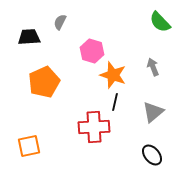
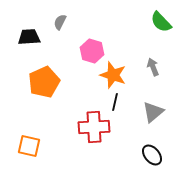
green semicircle: moved 1 px right
orange square: rotated 25 degrees clockwise
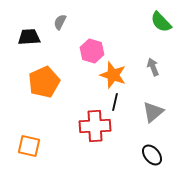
red cross: moved 1 px right, 1 px up
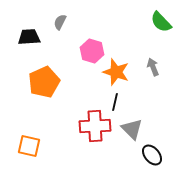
orange star: moved 3 px right, 3 px up
gray triangle: moved 21 px left, 17 px down; rotated 35 degrees counterclockwise
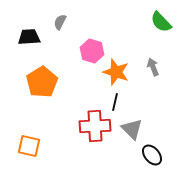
orange pentagon: moved 2 px left; rotated 8 degrees counterclockwise
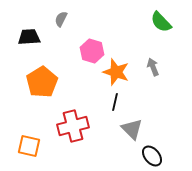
gray semicircle: moved 1 px right, 3 px up
red cross: moved 22 px left; rotated 12 degrees counterclockwise
black ellipse: moved 1 px down
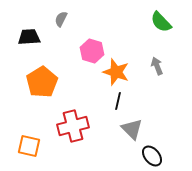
gray arrow: moved 4 px right, 1 px up
black line: moved 3 px right, 1 px up
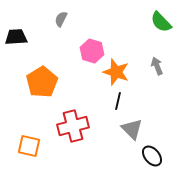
black trapezoid: moved 13 px left
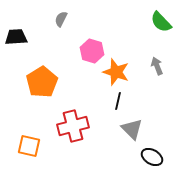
black ellipse: moved 1 px down; rotated 20 degrees counterclockwise
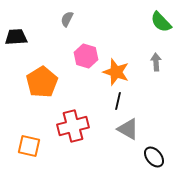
gray semicircle: moved 6 px right
pink hexagon: moved 6 px left, 5 px down
gray arrow: moved 1 px left, 4 px up; rotated 18 degrees clockwise
gray triangle: moved 4 px left; rotated 15 degrees counterclockwise
black ellipse: moved 2 px right; rotated 20 degrees clockwise
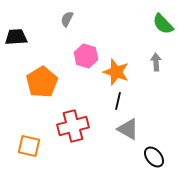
green semicircle: moved 2 px right, 2 px down
